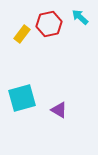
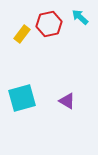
purple triangle: moved 8 px right, 9 px up
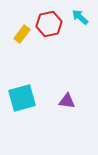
purple triangle: rotated 24 degrees counterclockwise
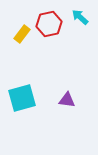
purple triangle: moved 1 px up
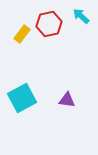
cyan arrow: moved 1 px right, 1 px up
cyan square: rotated 12 degrees counterclockwise
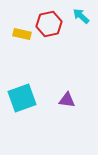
yellow rectangle: rotated 66 degrees clockwise
cyan square: rotated 8 degrees clockwise
